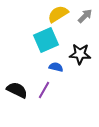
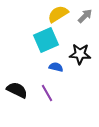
purple line: moved 3 px right, 3 px down; rotated 60 degrees counterclockwise
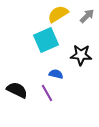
gray arrow: moved 2 px right
black star: moved 1 px right, 1 px down
blue semicircle: moved 7 px down
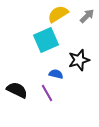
black star: moved 2 px left, 5 px down; rotated 20 degrees counterclockwise
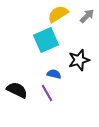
blue semicircle: moved 2 px left
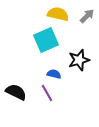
yellow semicircle: rotated 45 degrees clockwise
black semicircle: moved 1 px left, 2 px down
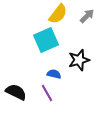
yellow semicircle: rotated 115 degrees clockwise
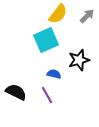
purple line: moved 2 px down
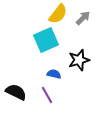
gray arrow: moved 4 px left, 2 px down
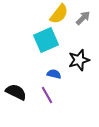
yellow semicircle: moved 1 px right
